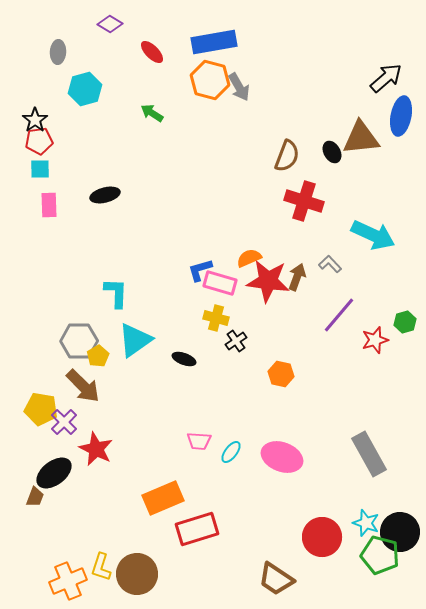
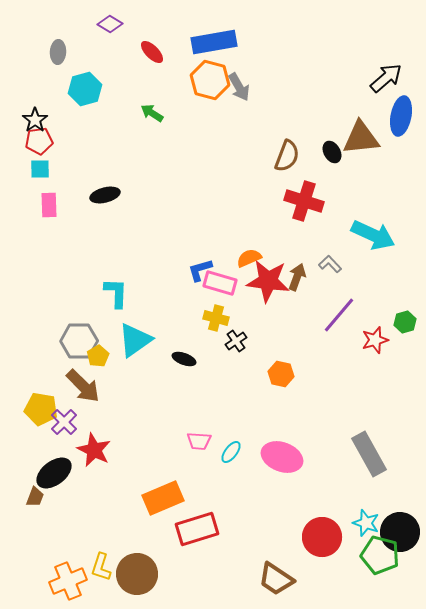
red star at (96, 449): moved 2 px left, 1 px down
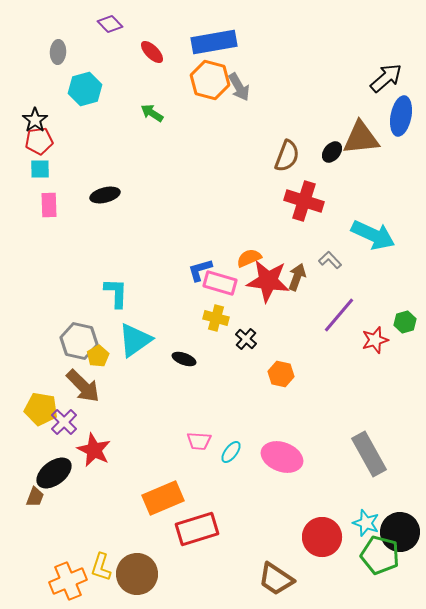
purple diamond at (110, 24): rotated 15 degrees clockwise
black ellipse at (332, 152): rotated 70 degrees clockwise
gray L-shape at (330, 264): moved 4 px up
gray hexagon at (79, 341): rotated 12 degrees clockwise
black cross at (236, 341): moved 10 px right, 2 px up; rotated 15 degrees counterclockwise
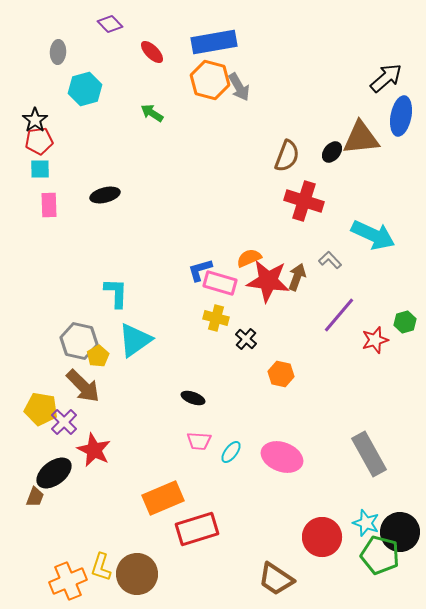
black ellipse at (184, 359): moved 9 px right, 39 px down
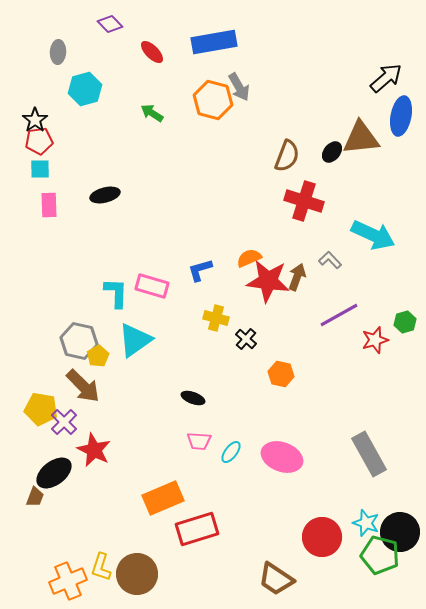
orange hexagon at (210, 80): moved 3 px right, 20 px down
pink rectangle at (220, 283): moved 68 px left, 3 px down
purple line at (339, 315): rotated 21 degrees clockwise
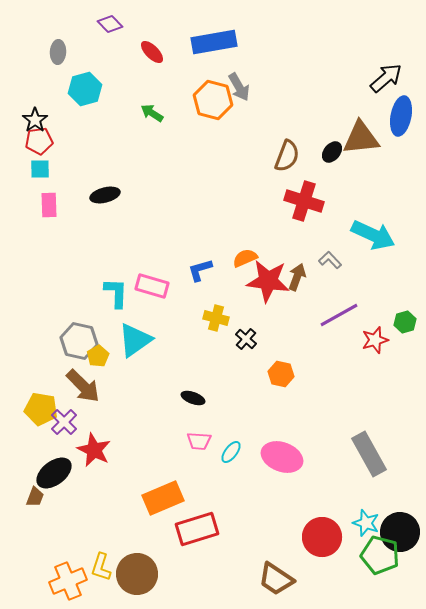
orange semicircle at (249, 258): moved 4 px left
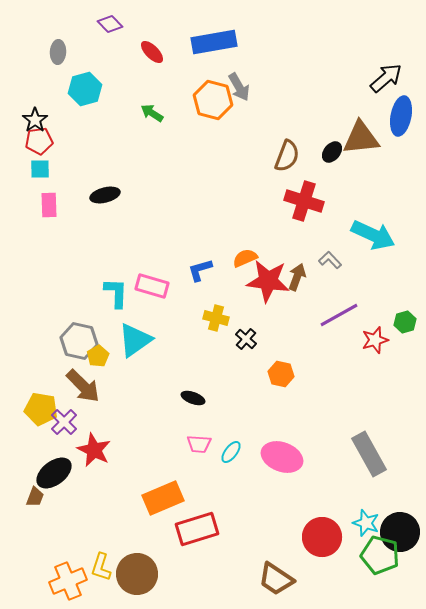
pink trapezoid at (199, 441): moved 3 px down
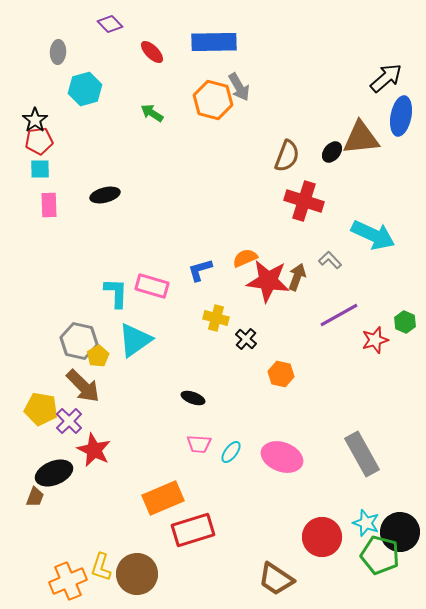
blue rectangle at (214, 42): rotated 9 degrees clockwise
green hexagon at (405, 322): rotated 20 degrees counterclockwise
purple cross at (64, 422): moved 5 px right, 1 px up
gray rectangle at (369, 454): moved 7 px left
black ellipse at (54, 473): rotated 15 degrees clockwise
red rectangle at (197, 529): moved 4 px left, 1 px down
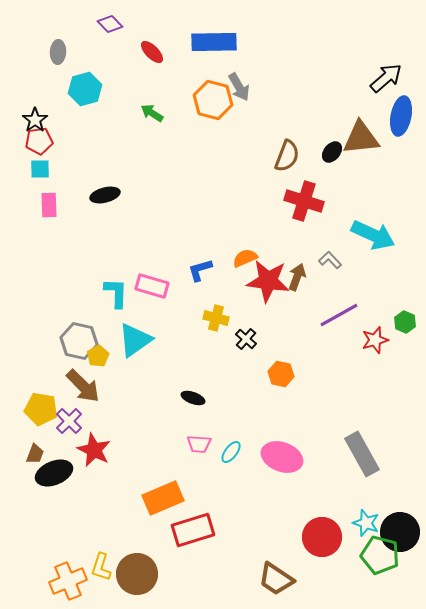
brown trapezoid at (35, 497): moved 43 px up
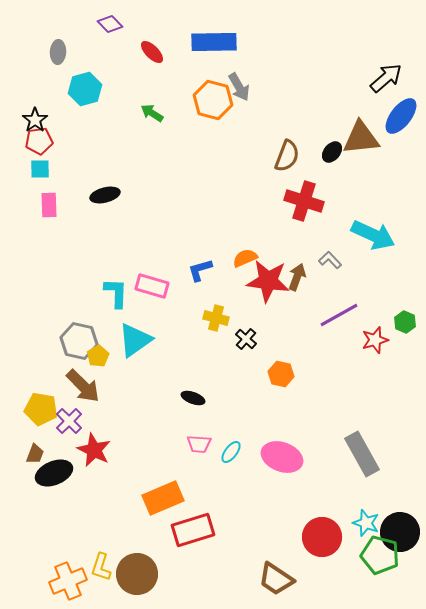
blue ellipse at (401, 116): rotated 27 degrees clockwise
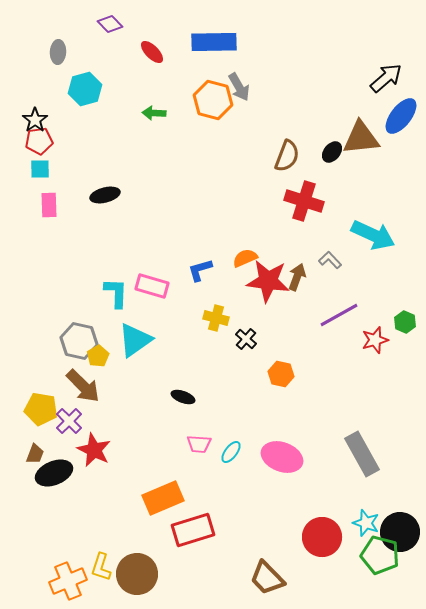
green arrow at (152, 113): moved 2 px right; rotated 30 degrees counterclockwise
black ellipse at (193, 398): moved 10 px left, 1 px up
brown trapezoid at (276, 579): moved 9 px left, 1 px up; rotated 12 degrees clockwise
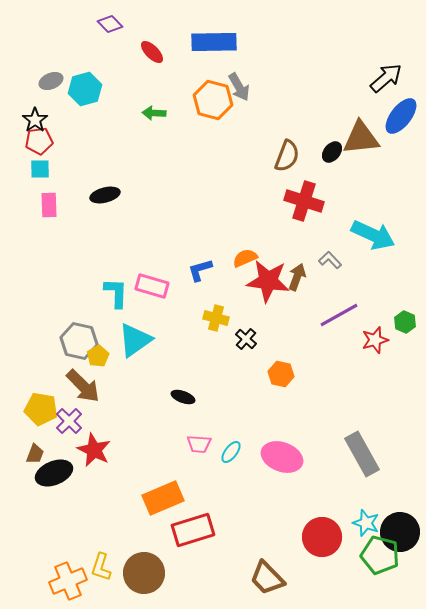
gray ellipse at (58, 52): moved 7 px left, 29 px down; rotated 65 degrees clockwise
brown circle at (137, 574): moved 7 px right, 1 px up
